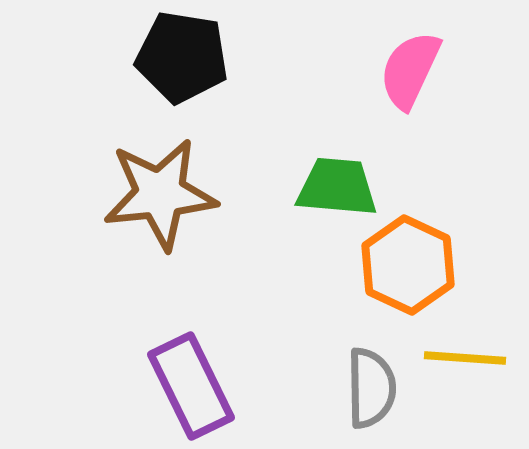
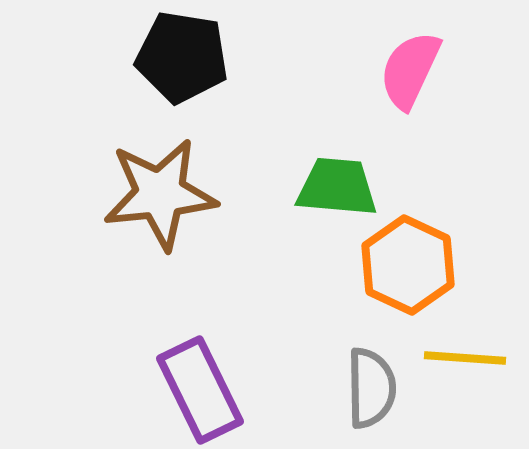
purple rectangle: moved 9 px right, 4 px down
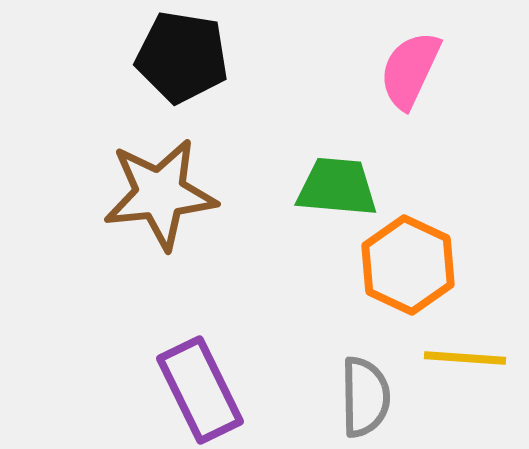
gray semicircle: moved 6 px left, 9 px down
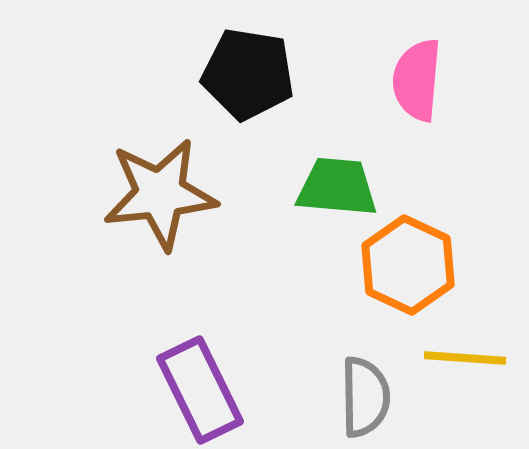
black pentagon: moved 66 px right, 17 px down
pink semicircle: moved 7 px right, 10 px down; rotated 20 degrees counterclockwise
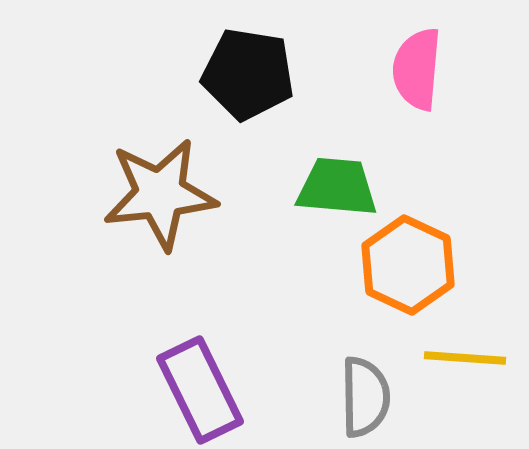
pink semicircle: moved 11 px up
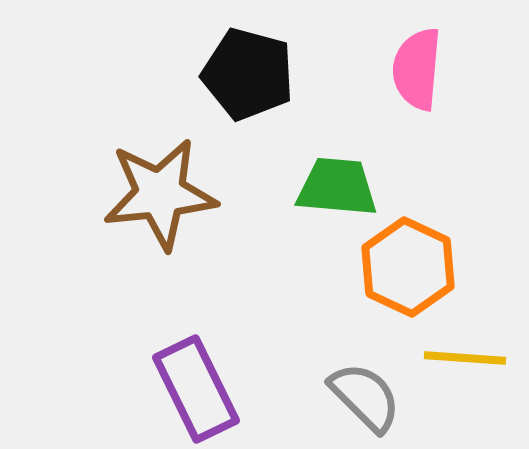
black pentagon: rotated 6 degrees clockwise
orange hexagon: moved 2 px down
purple rectangle: moved 4 px left, 1 px up
gray semicircle: rotated 44 degrees counterclockwise
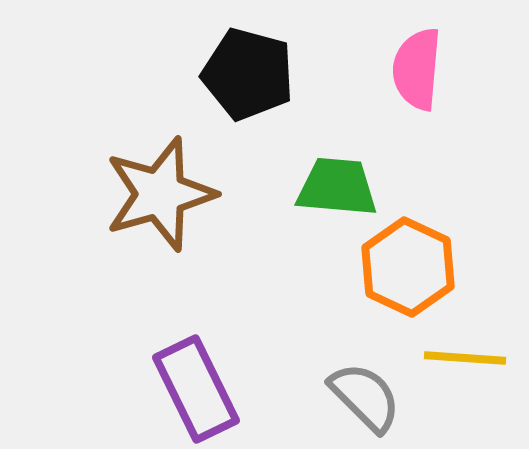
brown star: rotated 10 degrees counterclockwise
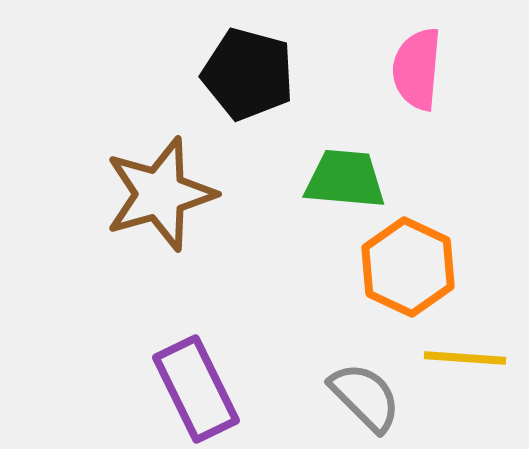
green trapezoid: moved 8 px right, 8 px up
